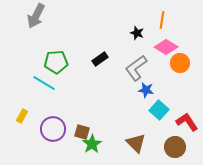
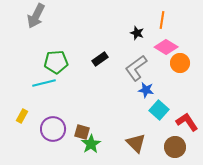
cyan line: rotated 45 degrees counterclockwise
green star: moved 1 px left
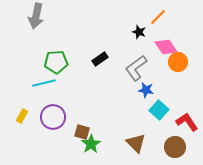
gray arrow: rotated 15 degrees counterclockwise
orange line: moved 4 px left, 3 px up; rotated 36 degrees clockwise
black star: moved 2 px right, 1 px up
pink diamond: rotated 25 degrees clockwise
orange circle: moved 2 px left, 1 px up
purple circle: moved 12 px up
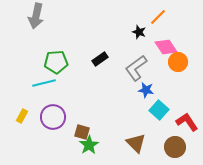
green star: moved 2 px left, 1 px down
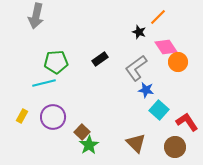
brown square: rotated 28 degrees clockwise
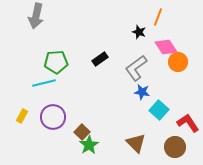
orange line: rotated 24 degrees counterclockwise
blue star: moved 4 px left, 2 px down
red L-shape: moved 1 px right, 1 px down
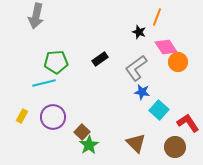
orange line: moved 1 px left
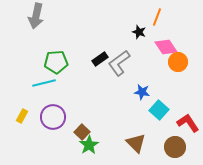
gray L-shape: moved 17 px left, 5 px up
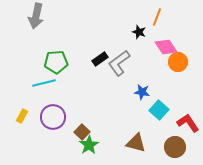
brown triangle: rotated 30 degrees counterclockwise
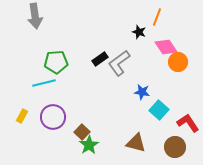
gray arrow: moved 1 px left; rotated 20 degrees counterclockwise
